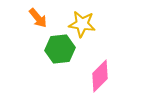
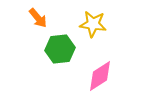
yellow star: moved 11 px right
pink diamond: rotated 12 degrees clockwise
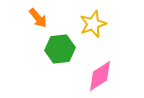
yellow star: rotated 28 degrees counterclockwise
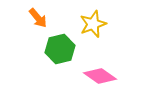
green hexagon: rotated 8 degrees counterclockwise
pink diamond: rotated 68 degrees clockwise
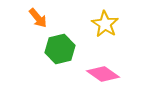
yellow star: moved 12 px right; rotated 20 degrees counterclockwise
pink diamond: moved 3 px right, 2 px up
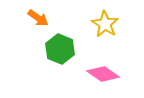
orange arrow: rotated 15 degrees counterclockwise
green hexagon: rotated 24 degrees counterclockwise
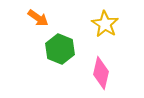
pink diamond: moved 2 px left, 1 px up; rotated 68 degrees clockwise
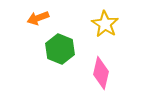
orange arrow: rotated 125 degrees clockwise
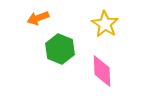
pink diamond: moved 1 px right, 2 px up; rotated 16 degrees counterclockwise
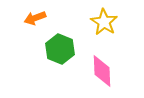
orange arrow: moved 3 px left
yellow star: moved 1 px left, 2 px up
